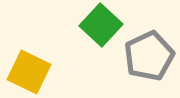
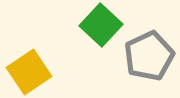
yellow square: rotated 30 degrees clockwise
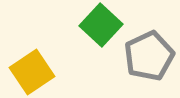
yellow square: moved 3 px right
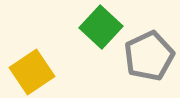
green square: moved 2 px down
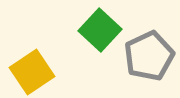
green square: moved 1 px left, 3 px down
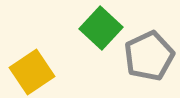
green square: moved 1 px right, 2 px up
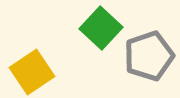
gray pentagon: rotated 6 degrees clockwise
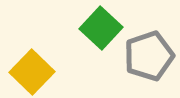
yellow square: rotated 12 degrees counterclockwise
